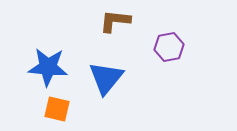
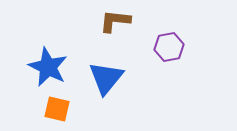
blue star: rotated 21 degrees clockwise
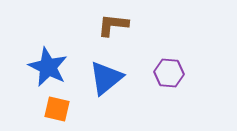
brown L-shape: moved 2 px left, 4 px down
purple hexagon: moved 26 px down; rotated 16 degrees clockwise
blue triangle: rotated 12 degrees clockwise
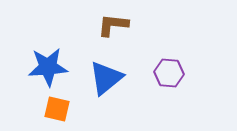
blue star: rotated 30 degrees counterclockwise
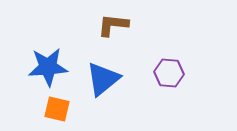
blue triangle: moved 3 px left, 1 px down
